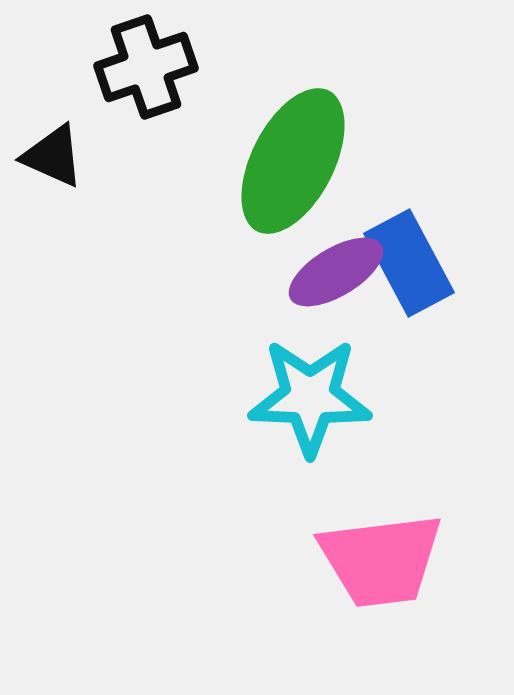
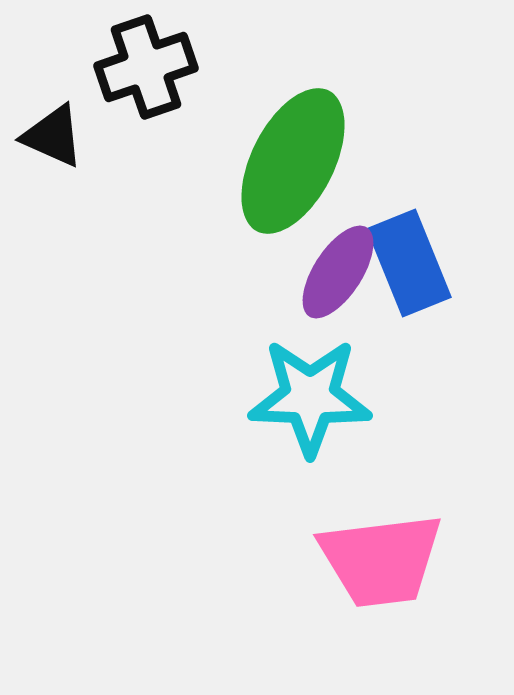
black triangle: moved 20 px up
blue rectangle: rotated 6 degrees clockwise
purple ellipse: moved 2 px right; rotated 26 degrees counterclockwise
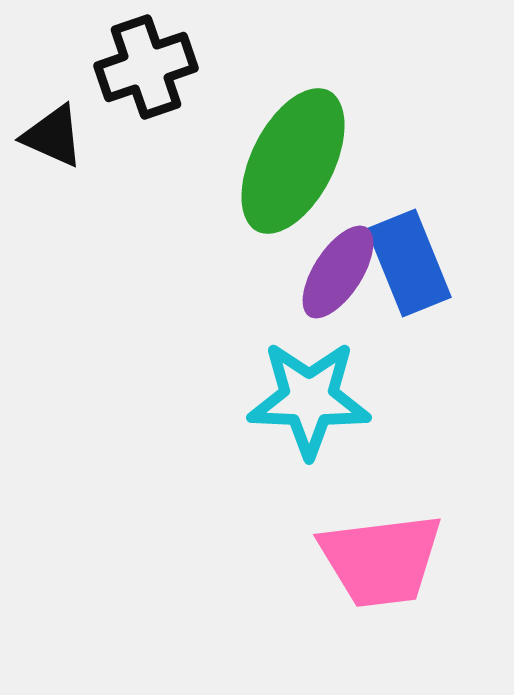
cyan star: moved 1 px left, 2 px down
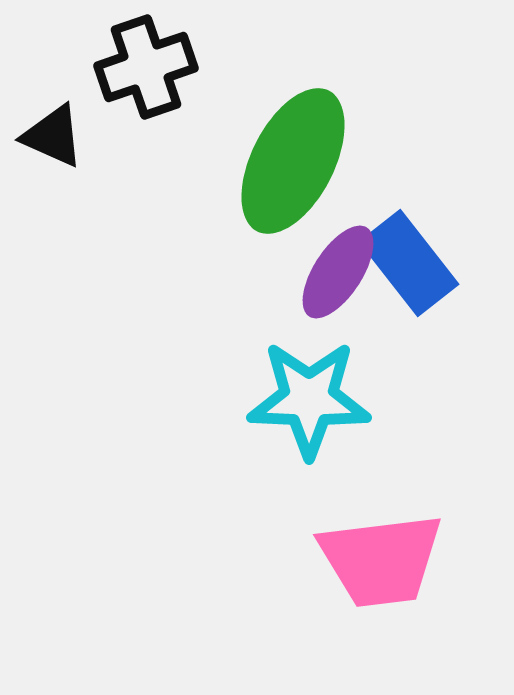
blue rectangle: rotated 16 degrees counterclockwise
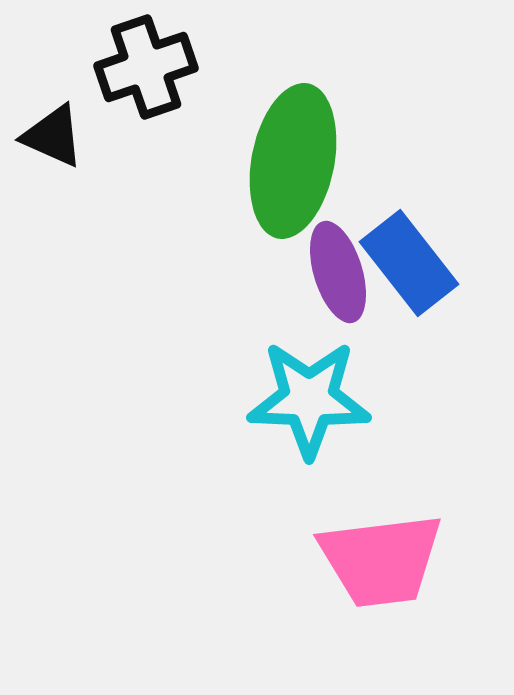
green ellipse: rotated 16 degrees counterclockwise
purple ellipse: rotated 50 degrees counterclockwise
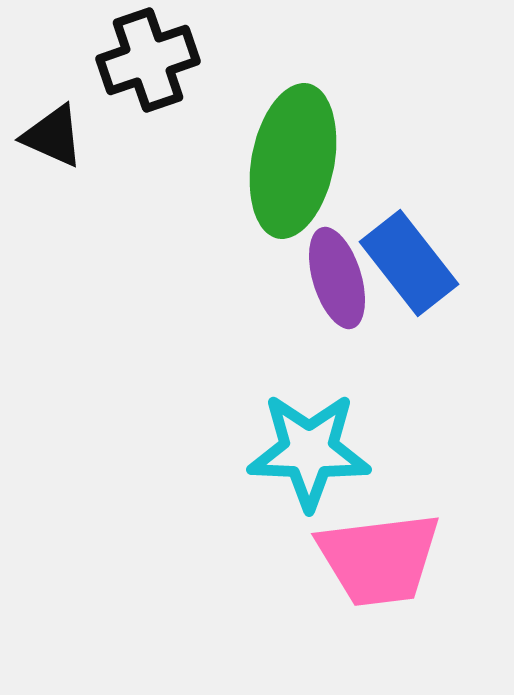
black cross: moved 2 px right, 7 px up
purple ellipse: moved 1 px left, 6 px down
cyan star: moved 52 px down
pink trapezoid: moved 2 px left, 1 px up
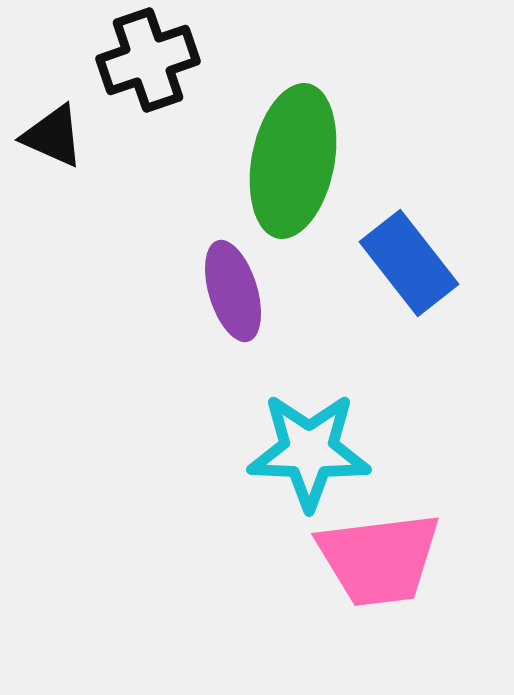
purple ellipse: moved 104 px left, 13 px down
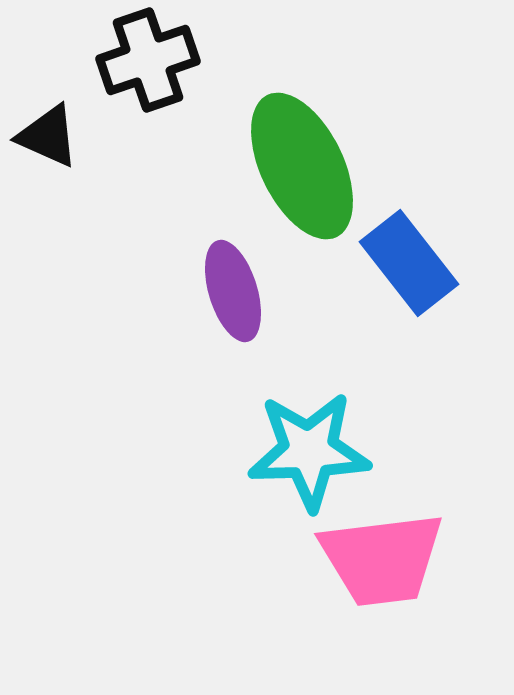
black triangle: moved 5 px left
green ellipse: moved 9 px right, 5 px down; rotated 37 degrees counterclockwise
cyan star: rotated 4 degrees counterclockwise
pink trapezoid: moved 3 px right
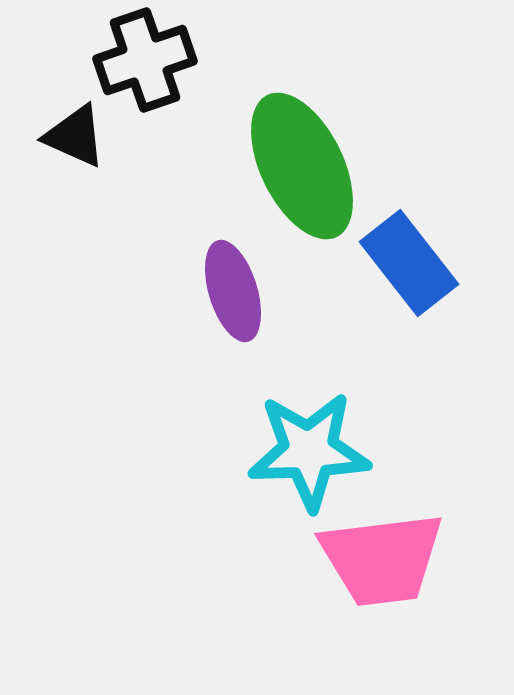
black cross: moved 3 px left
black triangle: moved 27 px right
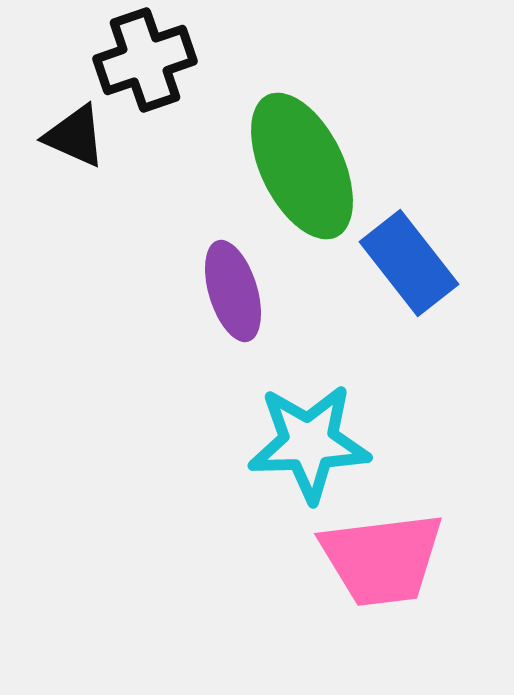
cyan star: moved 8 px up
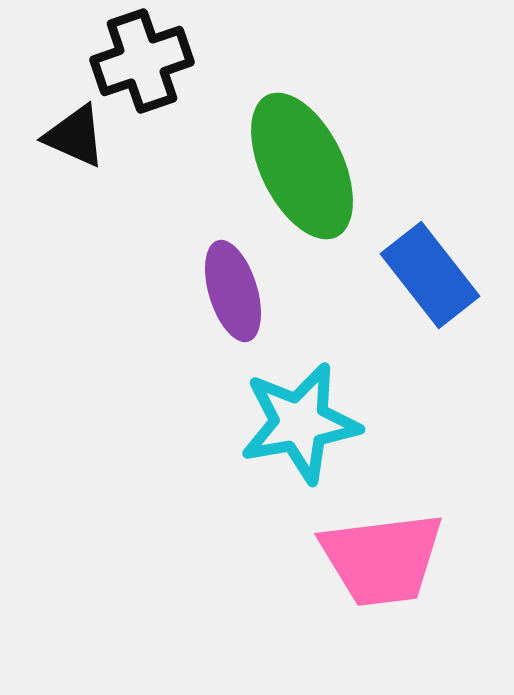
black cross: moved 3 px left, 1 px down
blue rectangle: moved 21 px right, 12 px down
cyan star: moved 9 px left, 20 px up; rotated 8 degrees counterclockwise
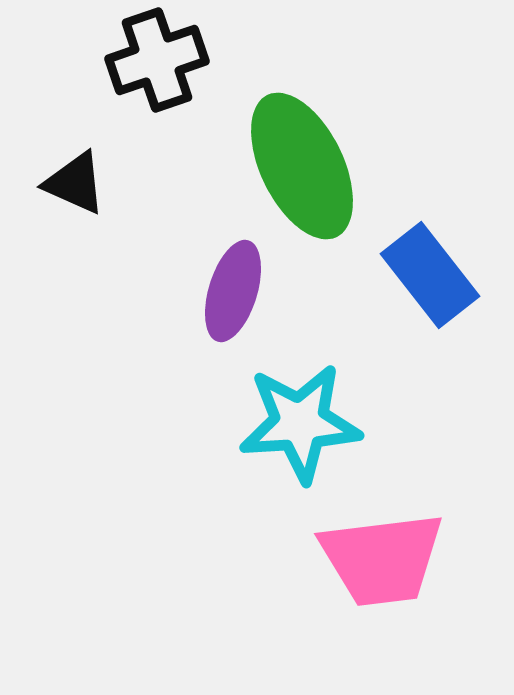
black cross: moved 15 px right, 1 px up
black triangle: moved 47 px down
purple ellipse: rotated 34 degrees clockwise
cyan star: rotated 6 degrees clockwise
